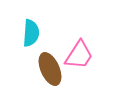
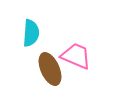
pink trapezoid: moved 3 px left, 1 px down; rotated 100 degrees counterclockwise
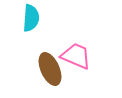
cyan semicircle: moved 15 px up
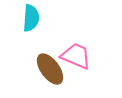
brown ellipse: rotated 12 degrees counterclockwise
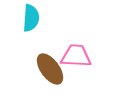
pink trapezoid: rotated 20 degrees counterclockwise
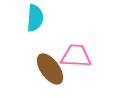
cyan semicircle: moved 4 px right
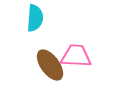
brown ellipse: moved 4 px up
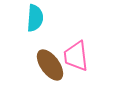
pink trapezoid: rotated 100 degrees counterclockwise
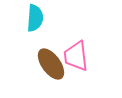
brown ellipse: moved 1 px right, 1 px up
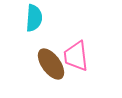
cyan semicircle: moved 1 px left
